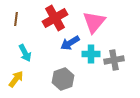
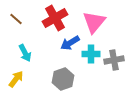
brown line: rotated 56 degrees counterclockwise
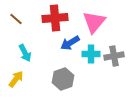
red cross: rotated 25 degrees clockwise
gray cross: moved 4 px up
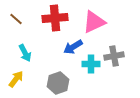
pink triangle: rotated 25 degrees clockwise
blue arrow: moved 3 px right, 4 px down
cyan cross: moved 10 px down
gray hexagon: moved 5 px left, 4 px down
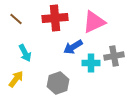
cyan cross: moved 1 px up
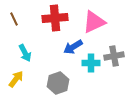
brown line: moved 2 px left; rotated 24 degrees clockwise
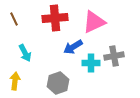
yellow arrow: moved 1 px left, 2 px down; rotated 30 degrees counterclockwise
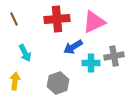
red cross: moved 2 px right, 1 px down
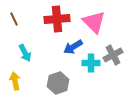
pink triangle: rotated 50 degrees counterclockwise
gray cross: moved 1 px left, 1 px up; rotated 18 degrees counterclockwise
yellow arrow: rotated 18 degrees counterclockwise
